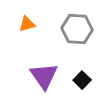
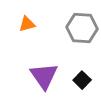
gray hexagon: moved 5 px right, 1 px up
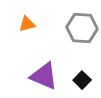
purple triangle: rotated 32 degrees counterclockwise
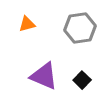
gray hexagon: moved 2 px left; rotated 12 degrees counterclockwise
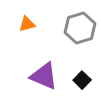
gray hexagon: rotated 8 degrees counterclockwise
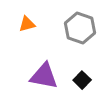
gray hexagon: rotated 24 degrees counterclockwise
purple triangle: rotated 12 degrees counterclockwise
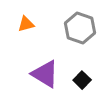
orange triangle: moved 1 px left
purple triangle: moved 1 px right, 2 px up; rotated 20 degrees clockwise
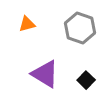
orange triangle: moved 1 px right
black square: moved 4 px right
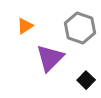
orange triangle: moved 2 px left, 2 px down; rotated 18 degrees counterclockwise
purple triangle: moved 5 px right, 16 px up; rotated 44 degrees clockwise
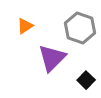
purple triangle: moved 2 px right
